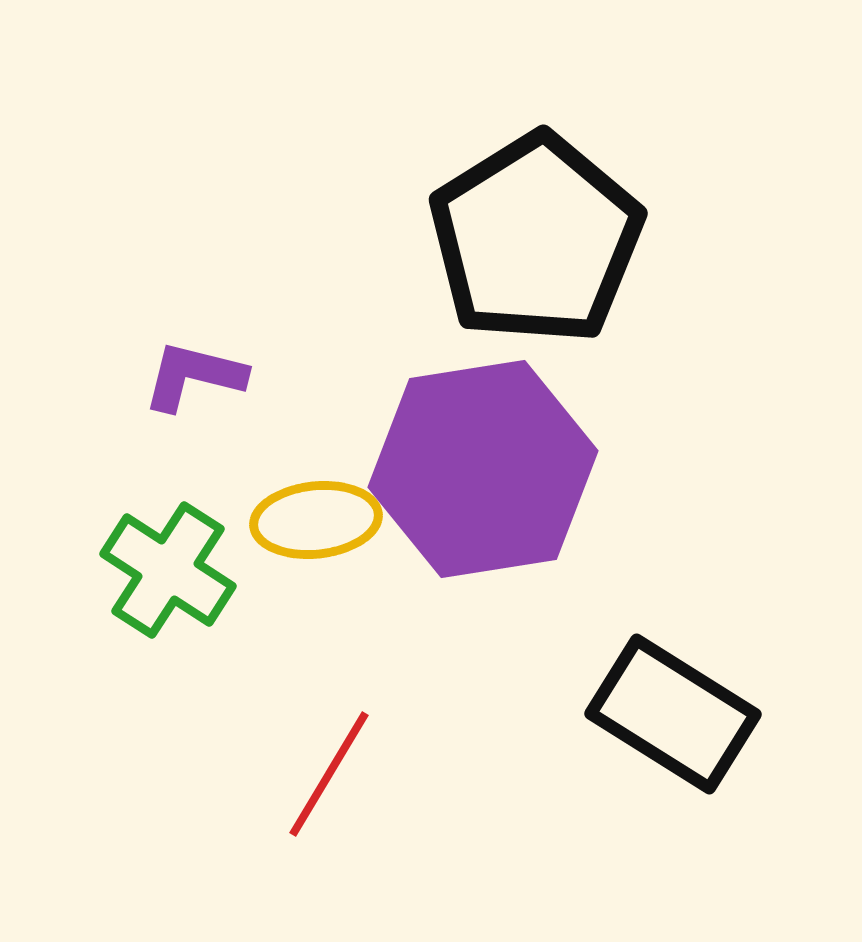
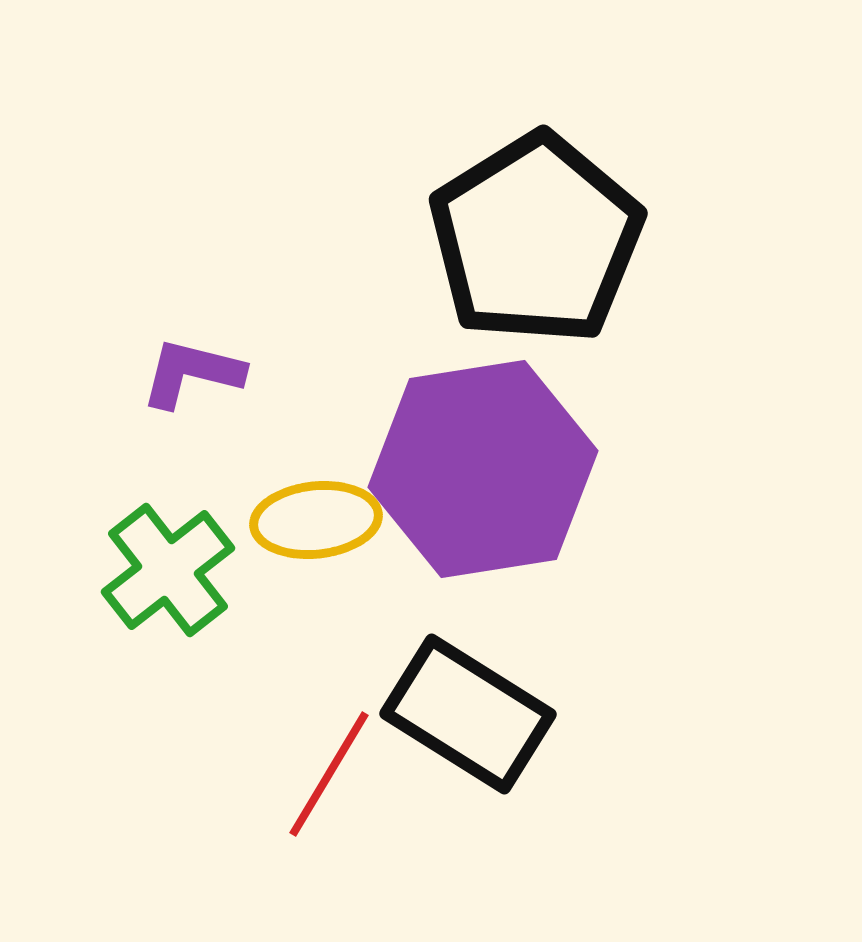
purple L-shape: moved 2 px left, 3 px up
green cross: rotated 19 degrees clockwise
black rectangle: moved 205 px left
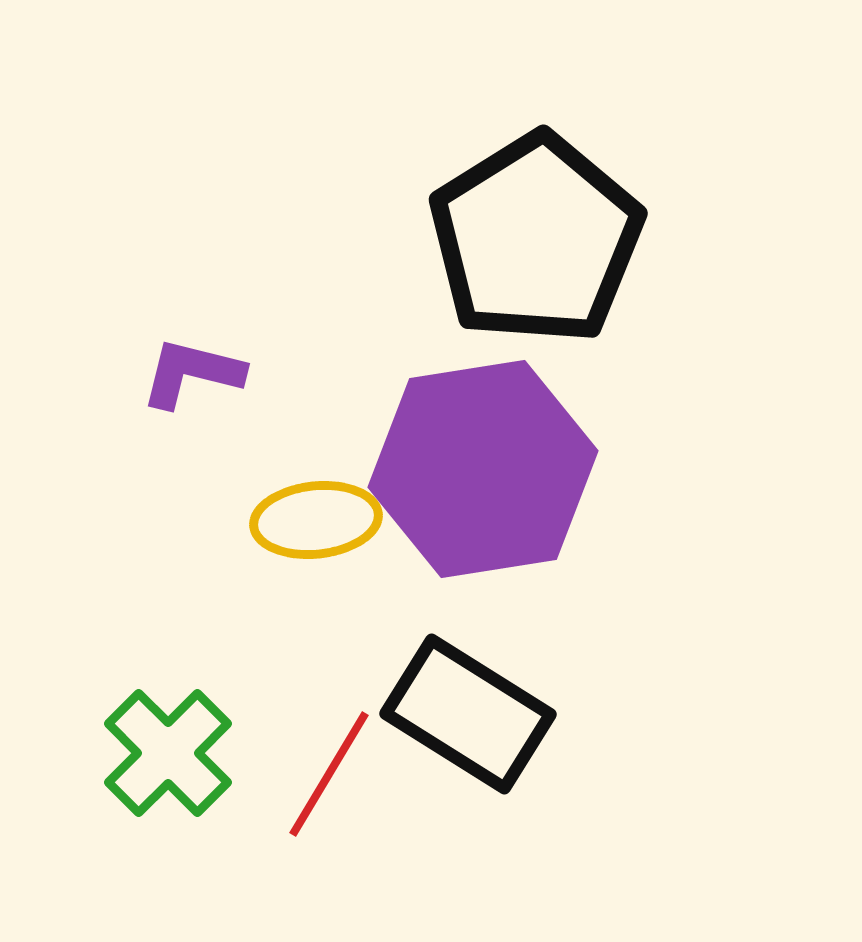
green cross: moved 183 px down; rotated 7 degrees counterclockwise
